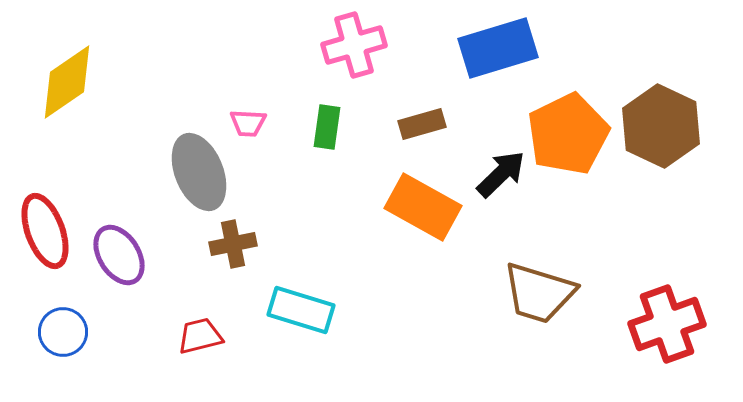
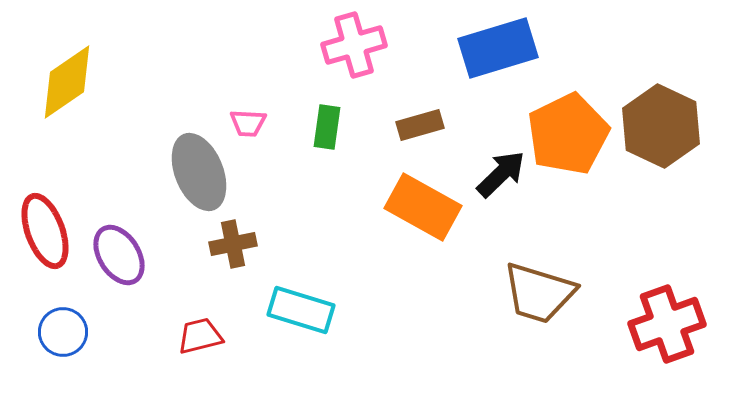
brown rectangle: moved 2 px left, 1 px down
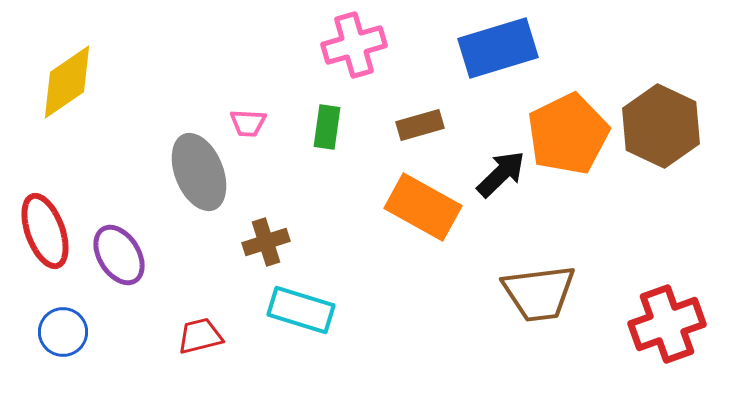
brown cross: moved 33 px right, 2 px up; rotated 6 degrees counterclockwise
brown trapezoid: rotated 24 degrees counterclockwise
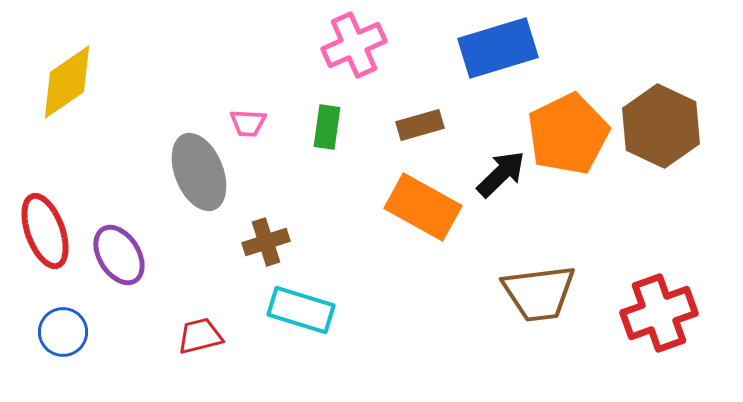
pink cross: rotated 8 degrees counterclockwise
red cross: moved 8 px left, 11 px up
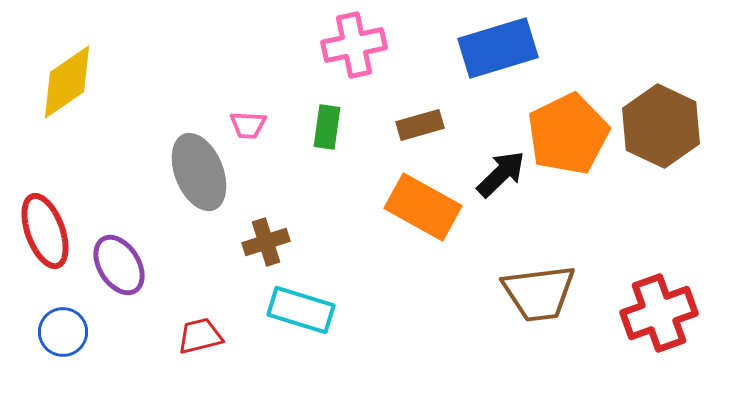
pink cross: rotated 12 degrees clockwise
pink trapezoid: moved 2 px down
purple ellipse: moved 10 px down
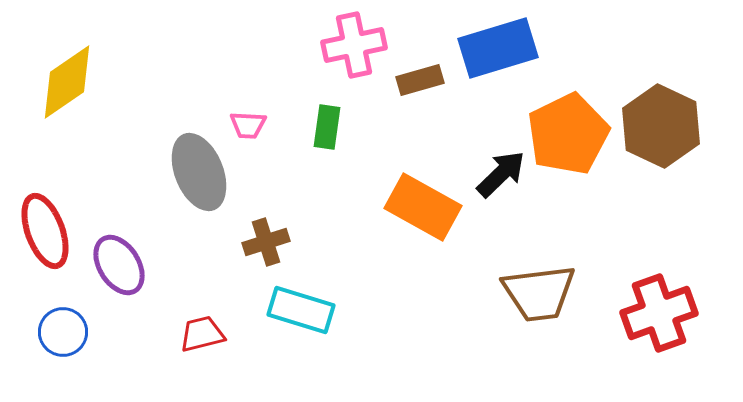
brown rectangle: moved 45 px up
red trapezoid: moved 2 px right, 2 px up
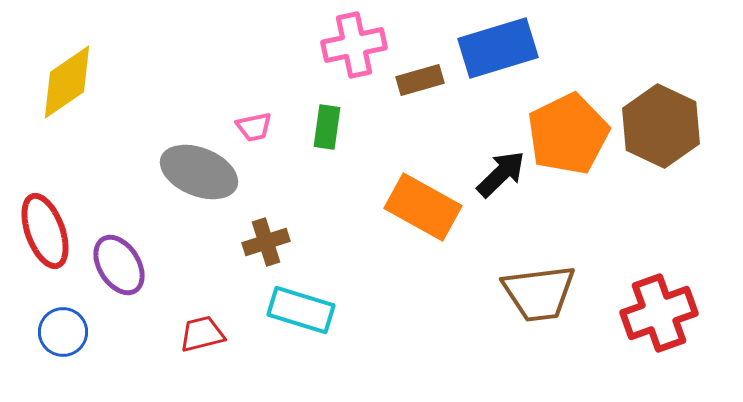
pink trapezoid: moved 6 px right, 2 px down; rotated 15 degrees counterclockwise
gray ellipse: rotated 46 degrees counterclockwise
